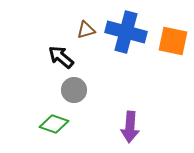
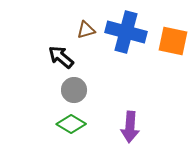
green diamond: moved 17 px right; rotated 12 degrees clockwise
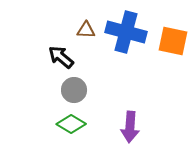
brown triangle: rotated 18 degrees clockwise
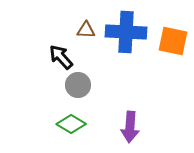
blue cross: rotated 12 degrees counterclockwise
black arrow: rotated 8 degrees clockwise
gray circle: moved 4 px right, 5 px up
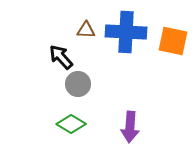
gray circle: moved 1 px up
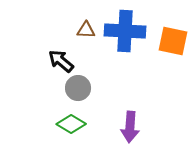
blue cross: moved 1 px left, 1 px up
black arrow: moved 4 px down; rotated 8 degrees counterclockwise
gray circle: moved 4 px down
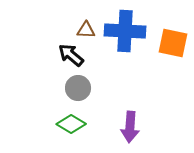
orange square: moved 2 px down
black arrow: moved 10 px right, 6 px up
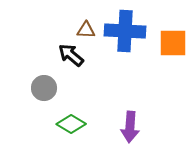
orange square: rotated 12 degrees counterclockwise
gray circle: moved 34 px left
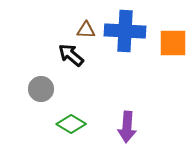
gray circle: moved 3 px left, 1 px down
purple arrow: moved 3 px left
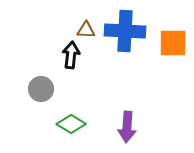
black arrow: rotated 56 degrees clockwise
